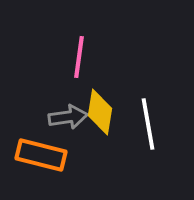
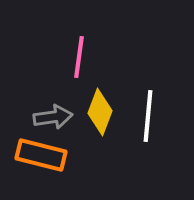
yellow diamond: rotated 12 degrees clockwise
gray arrow: moved 15 px left
white line: moved 8 px up; rotated 15 degrees clockwise
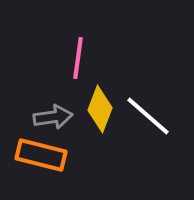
pink line: moved 1 px left, 1 px down
yellow diamond: moved 3 px up
white line: rotated 54 degrees counterclockwise
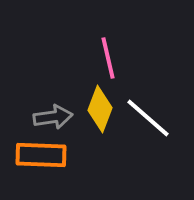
pink line: moved 30 px right; rotated 21 degrees counterclockwise
white line: moved 2 px down
orange rectangle: rotated 12 degrees counterclockwise
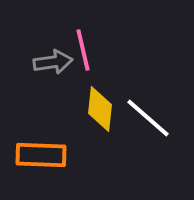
pink line: moved 25 px left, 8 px up
yellow diamond: rotated 15 degrees counterclockwise
gray arrow: moved 55 px up
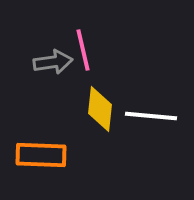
white line: moved 3 px right, 2 px up; rotated 36 degrees counterclockwise
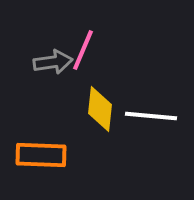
pink line: rotated 36 degrees clockwise
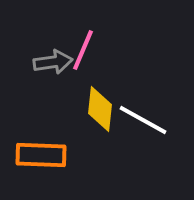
white line: moved 8 px left, 4 px down; rotated 24 degrees clockwise
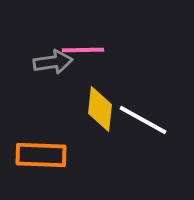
pink line: rotated 66 degrees clockwise
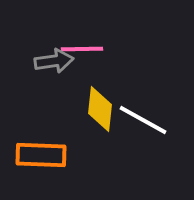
pink line: moved 1 px left, 1 px up
gray arrow: moved 1 px right, 1 px up
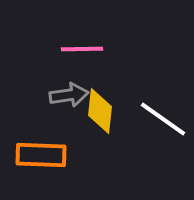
gray arrow: moved 15 px right, 34 px down
yellow diamond: moved 2 px down
white line: moved 20 px right, 1 px up; rotated 6 degrees clockwise
